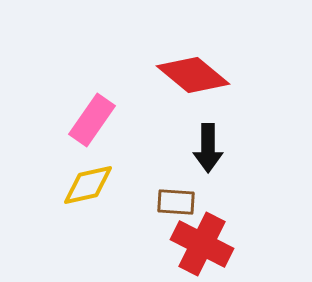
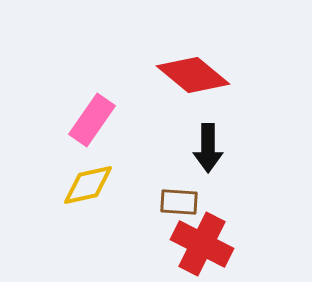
brown rectangle: moved 3 px right
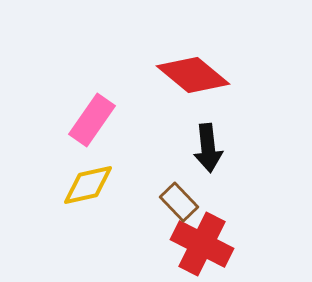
black arrow: rotated 6 degrees counterclockwise
brown rectangle: rotated 42 degrees clockwise
